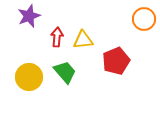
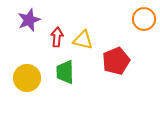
purple star: moved 4 px down
yellow triangle: rotated 20 degrees clockwise
green trapezoid: rotated 140 degrees counterclockwise
yellow circle: moved 2 px left, 1 px down
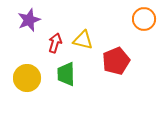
red arrow: moved 2 px left, 6 px down; rotated 12 degrees clockwise
green trapezoid: moved 1 px right, 2 px down
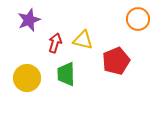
orange circle: moved 6 px left
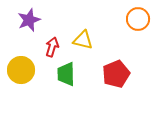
red arrow: moved 3 px left, 4 px down
red pentagon: moved 13 px down
yellow circle: moved 6 px left, 8 px up
